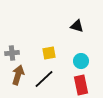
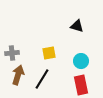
black line: moved 2 px left; rotated 15 degrees counterclockwise
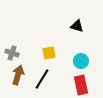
gray cross: rotated 24 degrees clockwise
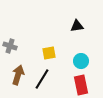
black triangle: rotated 24 degrees counterclockwise
gray cross: moved 2 px left, 7 px up
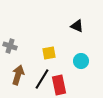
black triangle: rotated 32 degrees clockwise
red rectangle: moved 22 px left
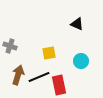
black triangle: moved 2 px up
black line: moved 3 px left, 2 px up; rotated 35 degrees clockwise
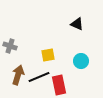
yellow square: moved 1 px left, 2 px down
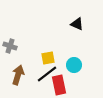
yellow square: moved 3 px down
cyan circle: moved 7 px left, 4 px down
black line: moved 8 px right, 3 px up; rotated 15 degrees counterclockwise
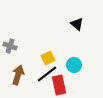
black triangle: rotated 16 degrees clockwise
yellow square: rotated 16 degrees counterclockwise
